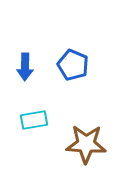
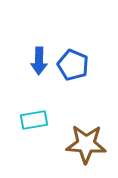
blue arrow: moved 14 px right, 6 px up
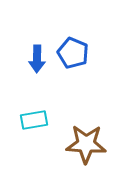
blue arrow: moved 2 px left, 2 px up
blue pentagon: moved 12 px up
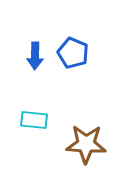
blue arrow: moved 2 px left, 3 px up
cyan rectangle: rotated 16 degrees clockwise
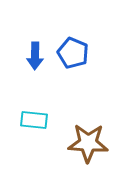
brown star: moved 2 px right, 1 px up
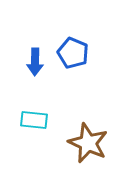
blue arrow: moved 6 px down
brown star: rotated 21 degrees clockwise
